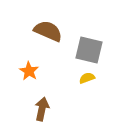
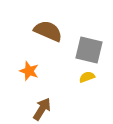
orange star: rotated 12 degrees counterclockwise
yellow semicircle: moved 1 px up
brown arrow: rotated 20 degrees clockwise
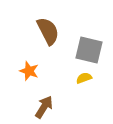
brown semicircle: rotated 40 degrees clockwise
yellow semicircle: moved 3 px left, 1 px down
brown arrow: moved 2 px right, 2 px up
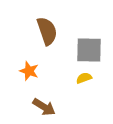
brown semicircle: moved 1 px left; rotated 8 degrees clockwise
gray square: rotated 12 degrees counterclockwise
brown arrow: rotated 90 degrees clockwise
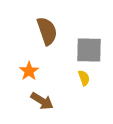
orange star: rotated 18 degrees clockwise
yellow semicircle: rotated 91 degrees clockwise
brown arrow: moved 2 px left, 6 px up
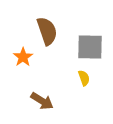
gray square: moved 1 px right, 3 px up
orange star: moved 6 px left, 14 px up
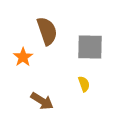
yellow semicircle: moved 6 px down
